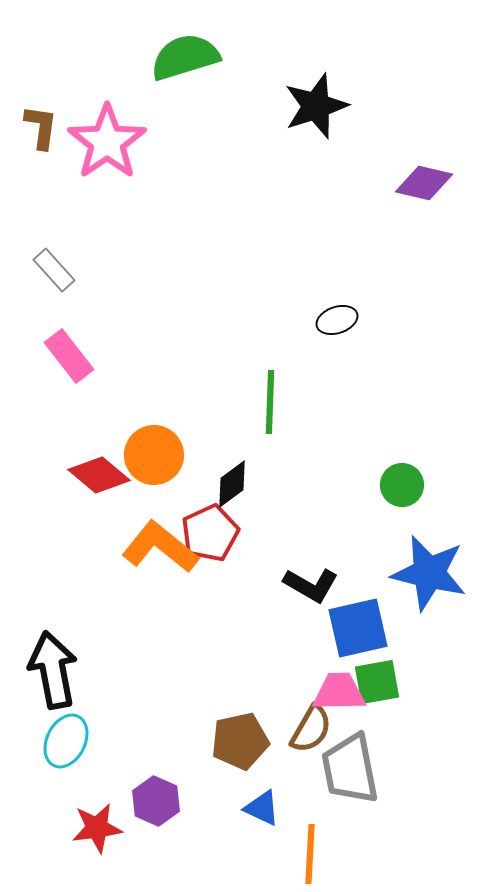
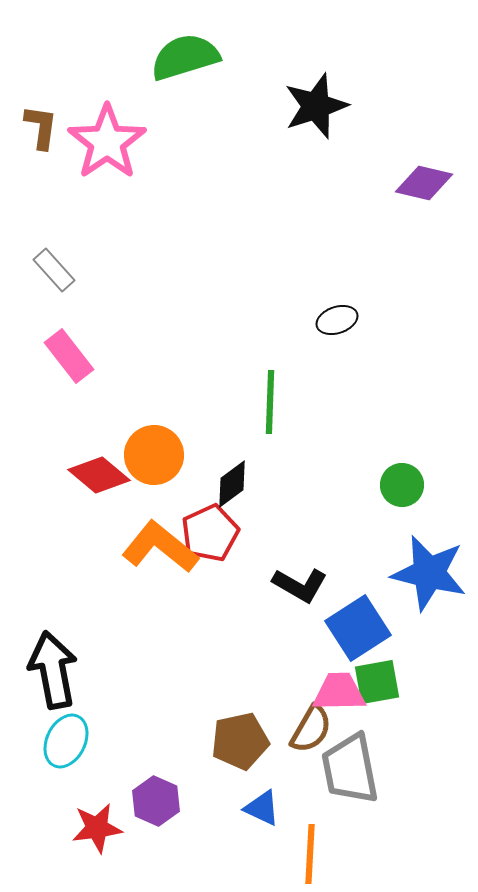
black L-shape: moved 11 px left
blue square: rotated 20 degrees counterclockwise
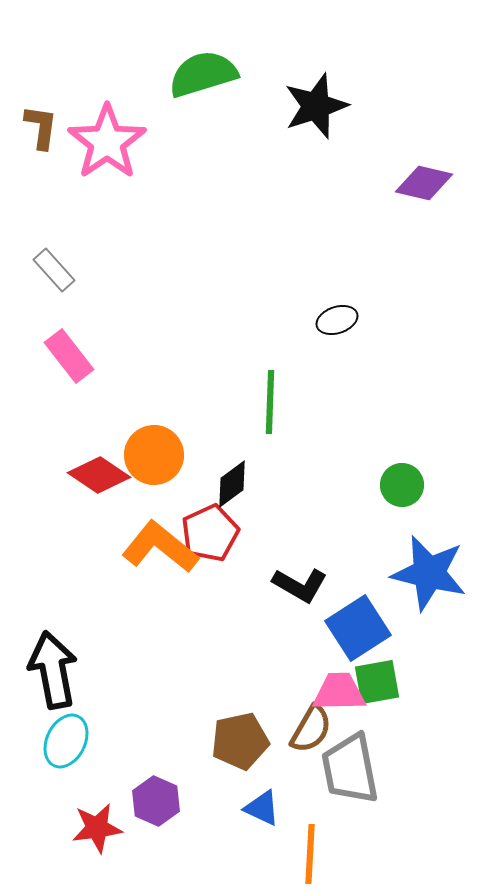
green semicircle: moved 18 px right, 17 px down
red diamond: rotated 6 degrees counterclockwise
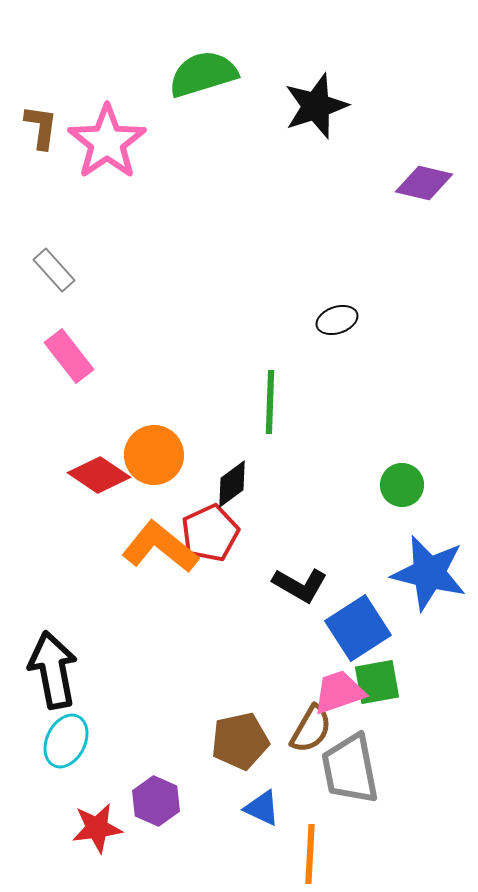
pink trapezoid: rotated 18 degrees counterclockwise
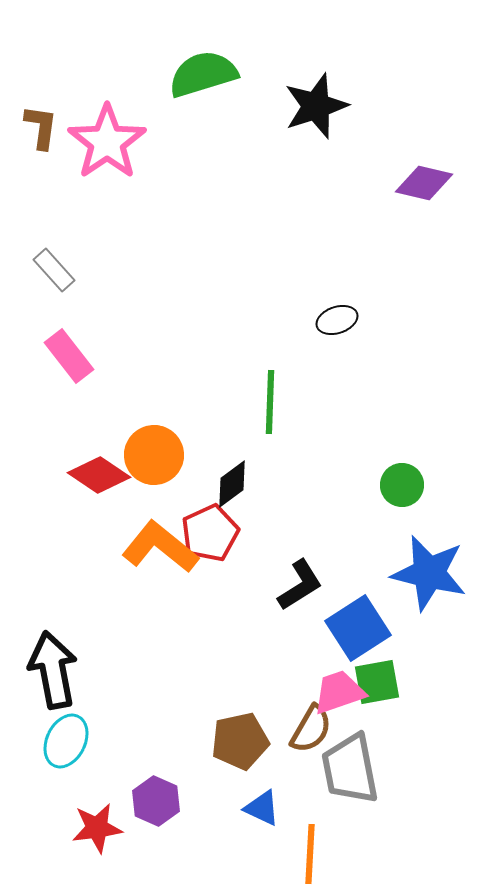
black L-shape: rotated 62 degrees counterclockwise
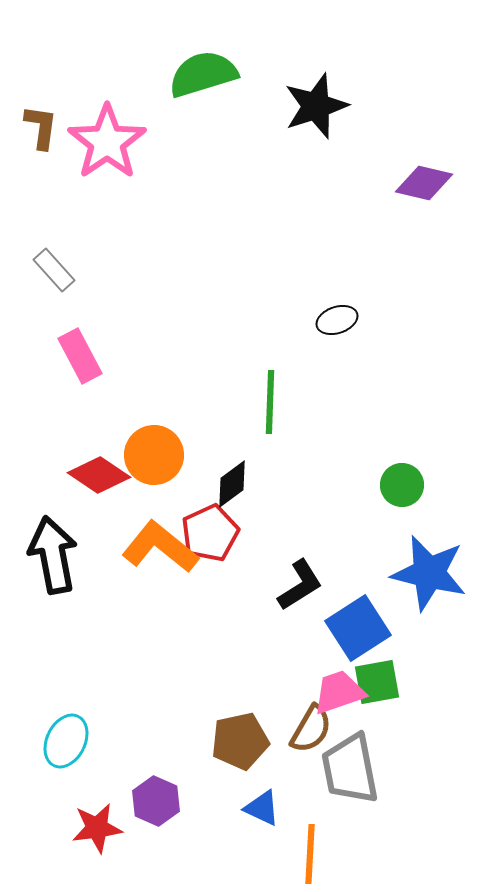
pink rectangle: moved 11 px right; rotated 10 degrees clockwise
black arrow: moved 115 px up
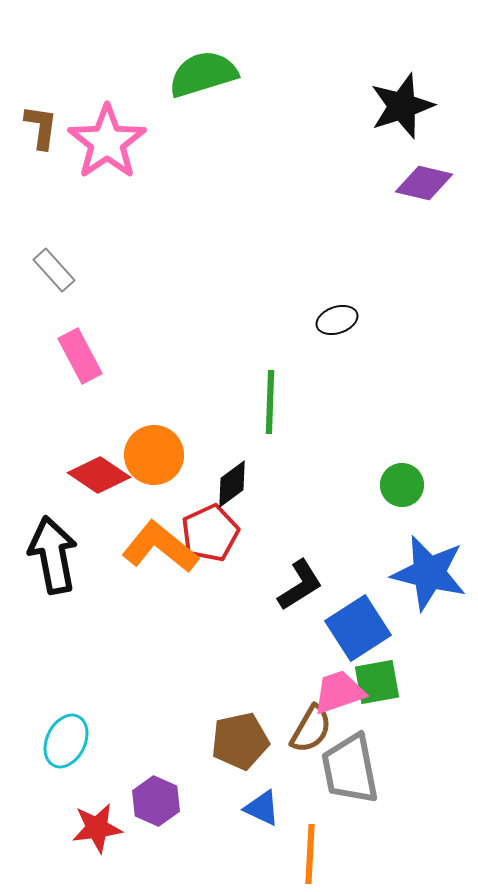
black star: moved 86 px right
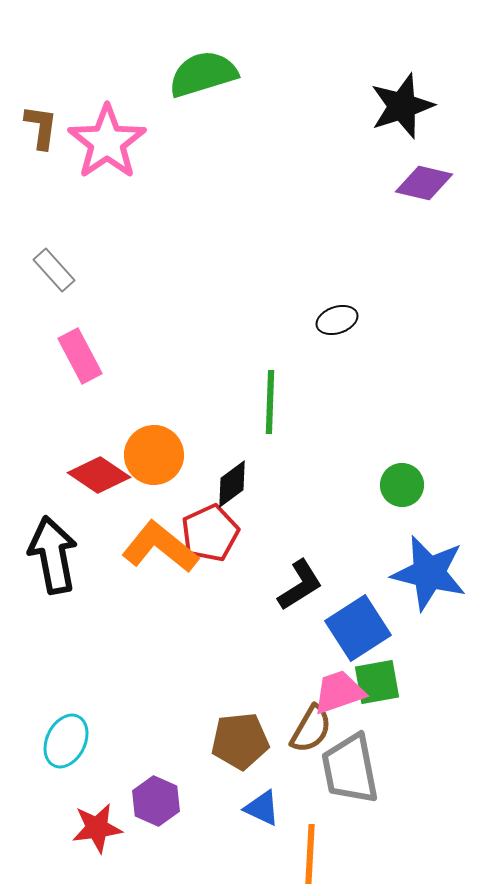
brown pentagon: rotated 6 degrees clockwise
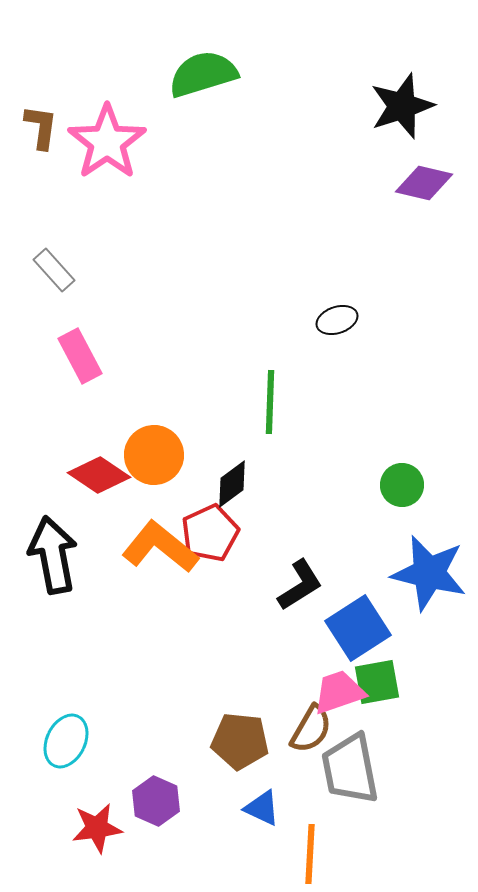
brown pentagon: rotated 12 degrees clockwise
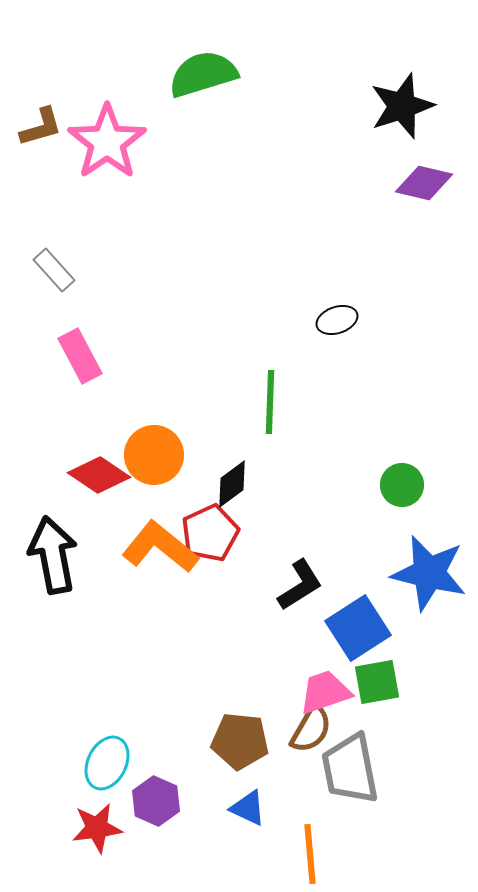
brown L-shape: rotated 66 degrees clockwise
pink trapezoid: moved 14 px left
cyan ellipse: moved 41 px right, 22 px down
blue triangle: moved 14 px left
orange line: rotated 8 degrees counterclockwise
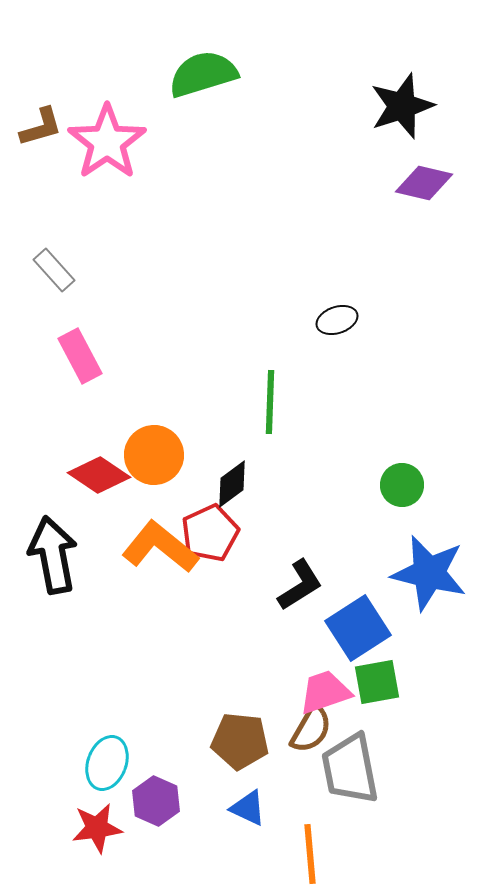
cyan ellipse: rotated 6 degrees counterclockwise
